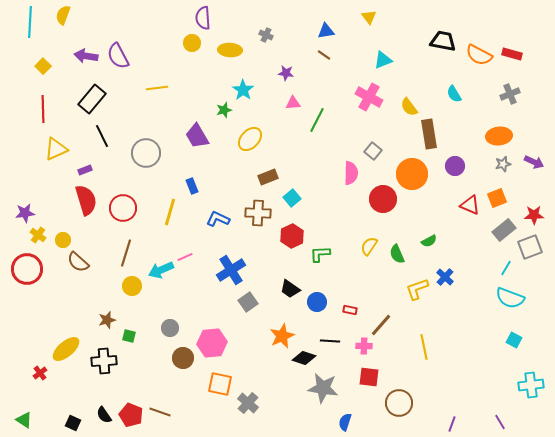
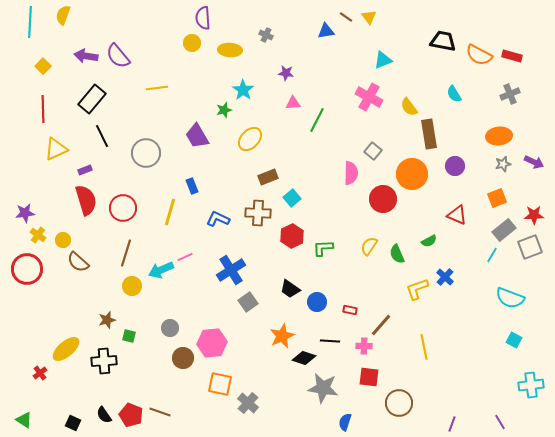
red rectangle at (512, 54): moved 2 px down
brown line at (324, 55): moved 22 px right, 38 px up
purple semicircle at (118, 56): rotated 12 degrees counterclockwise
red triangle at (470, 205): moved 13 px left, 10 px down
green L-shape at (320, 254): moved 3 px right, 6 px up
cyan line at (506, 268): moved 14 px left, 13 px up
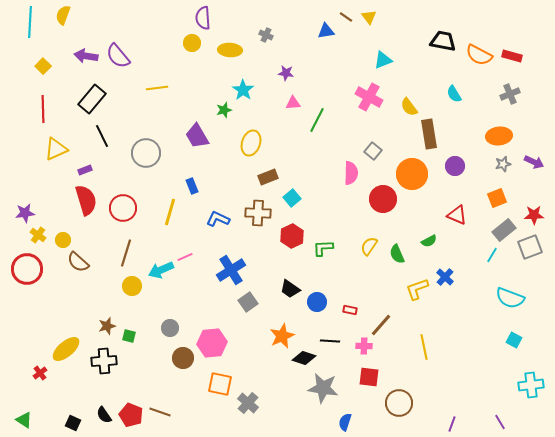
yellow ellipse at (250, 139): moved 1 px right, 4 px down; rotated 25 degrees counterclockwise
brown star at (107, 320): moved 6 px down
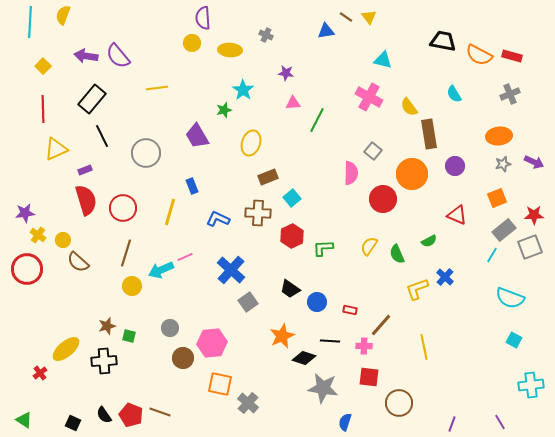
cyan triangle at (383, 60): rotated 36 degrees clockwise
blue cross at (231, 270): rotated 16 degrees counterclockwise
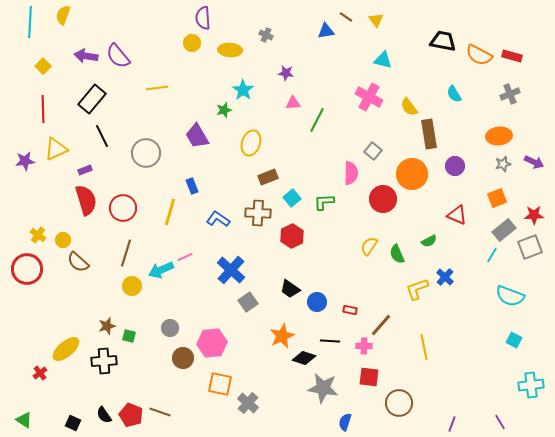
yellow triangle at (369, 17): moved 7 px right, 3 px down
purple star at (25, 213): moved 52 px up
blue L-shape at (218, 219): rotated 10 degrees clockwise
green L-shape at (323, 248): moved 1 px right, 46 px up
cyan semicircle at (510, 298): moved 2 px up
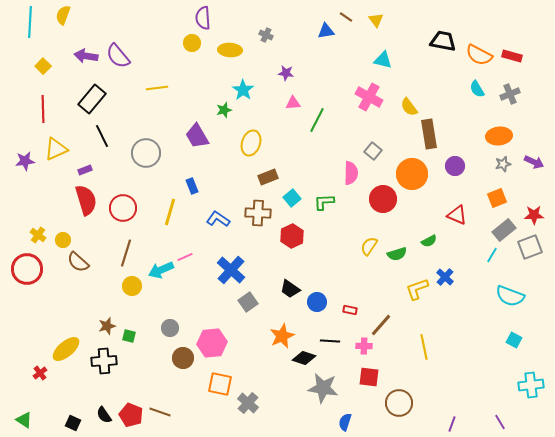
cyan semicircle at (454, 94): moved 23 px right, 5 px up
green semicircle at (397, 254): rotated 84 degrees counterclockwise
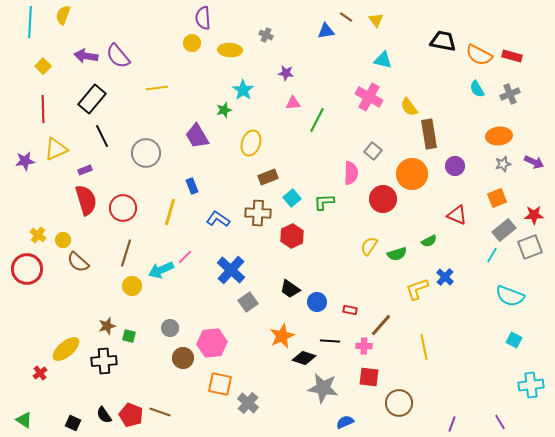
pink line at (185, 257): rotated 21 degrees counterclockwise
blue semicircle at (345, 422): rotated 48 degrees clockwise
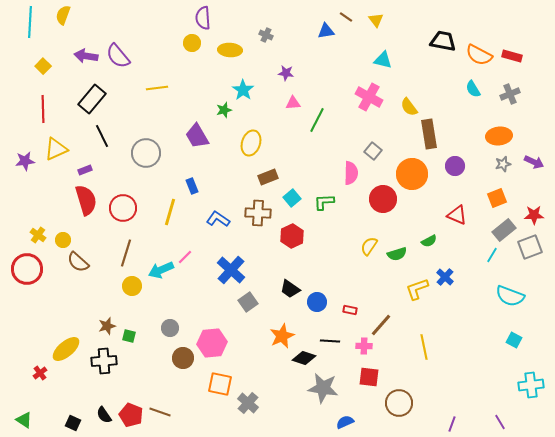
cyan semicircle at (477, 89): moved 4 px left
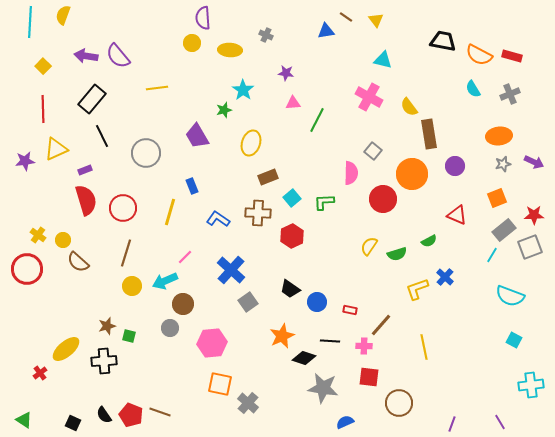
cyan arrow at (161, 270): moved 4 px right, 11 px down
brown circle at (183, 358): moved 54 px up
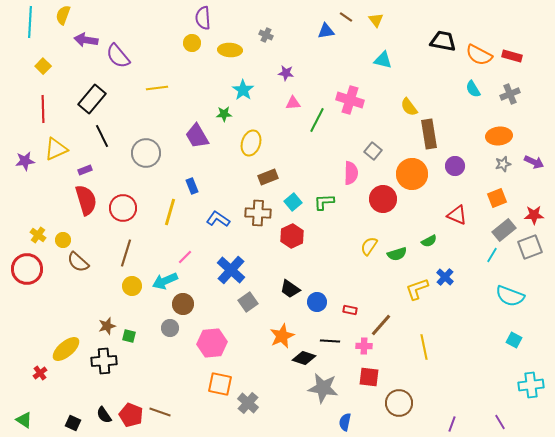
purple arrow at (86, 56): moved 16 px up
pink cross at (369, 97): moved 19 px left, 3 px down; rotated 12 degrees counterclockwise
green star at (224, 110): moved 4 px down; rotated 14 degrees clockwise
cyan square at (292, 198): moved 1 px right, 4 px down
blue semicircle at (345, 422): rotated 54 degrees counterclockwise
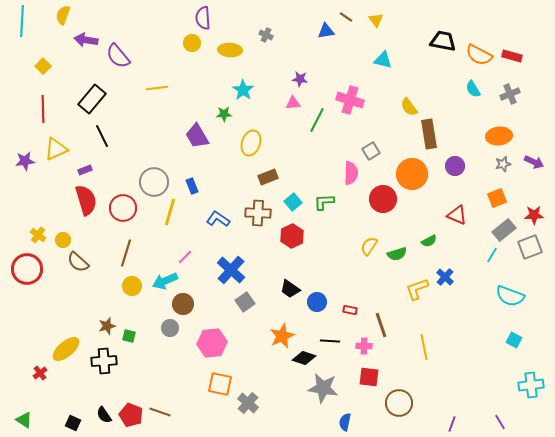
cyan line at (30, 22): moved 8 px left, 1 px up
purple star at (286, 73): moved 14 px right, 6 px down
gray square at (373, 151): moved 2 px left; rotated 18 degrees clockwise
gray circle at (146, 153): moved 8 px right, 29 px down
gray square at (248, 302): moved 3 px left
brown line at (381, 325): rotated 60 degrees counterclockwise
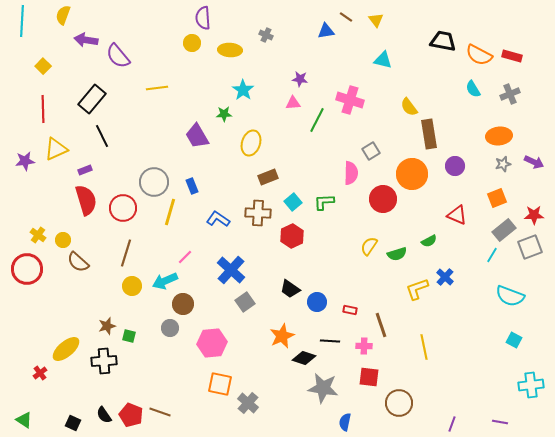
purple line at (500, 422): rotated 49 degrees counterclockwise
